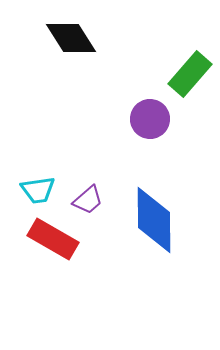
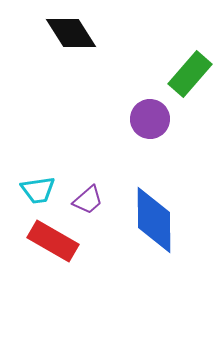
black diamond: moved 5 px up
red rectangle: moved 2 px down
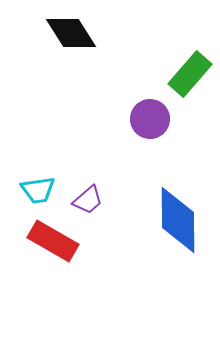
blue diamond: moved 24 px right
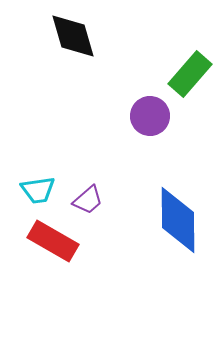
black diamond: moved 2 px right, 3 px down; rotated 16 degrees clockwise
purple circle: moved 3 px up
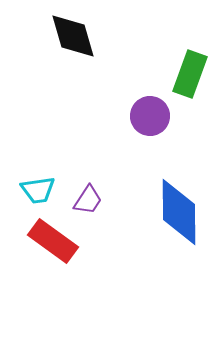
green rectangle: rotated 21 degrees counterclockwise
purple trapezoid: rotated 16 degrees counterclockwise
blue diamond: moved 1 px right, 8 px up
red rectangle: rotated 6 degrees clockwise
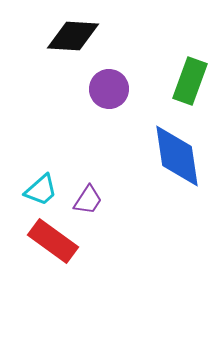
black diamond: rotated 70 degrees counterclockwise
green rectangle: moved 7 px down
purple circle: moved 41 px left, 27 px up
cyan trapezoid: moved 3 px right; rotated 33 degrees counterclockwise
blue diamond: moved 2 px left, 56 px up; rotated 8 degrees counterclockwise
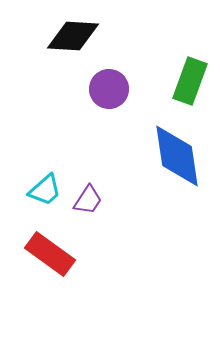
cyan trapezoid: moved 4 px right
red rectangle: moved 3 px left, 13 px down
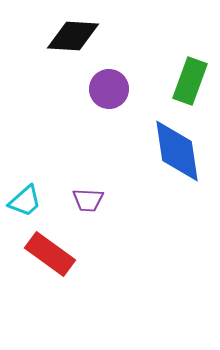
blue diamond: moved 5 px up
cyan trapezoid: moved 20 px left, 11 px down
purple trapezoid: rotated 60 degrees clockwise
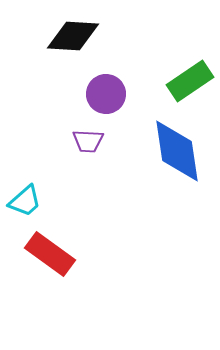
green rectangle: rotated 36 degrees clockwise
purple circle: moved 3 px left, 5 px down
purple trapezoid: moved 59 px up
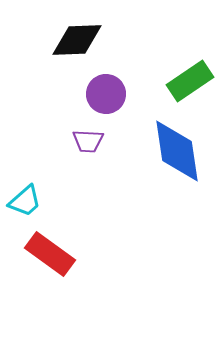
black diamond: moved 4 px right, 4 px down; rotated 6 degrees counterclockwise
